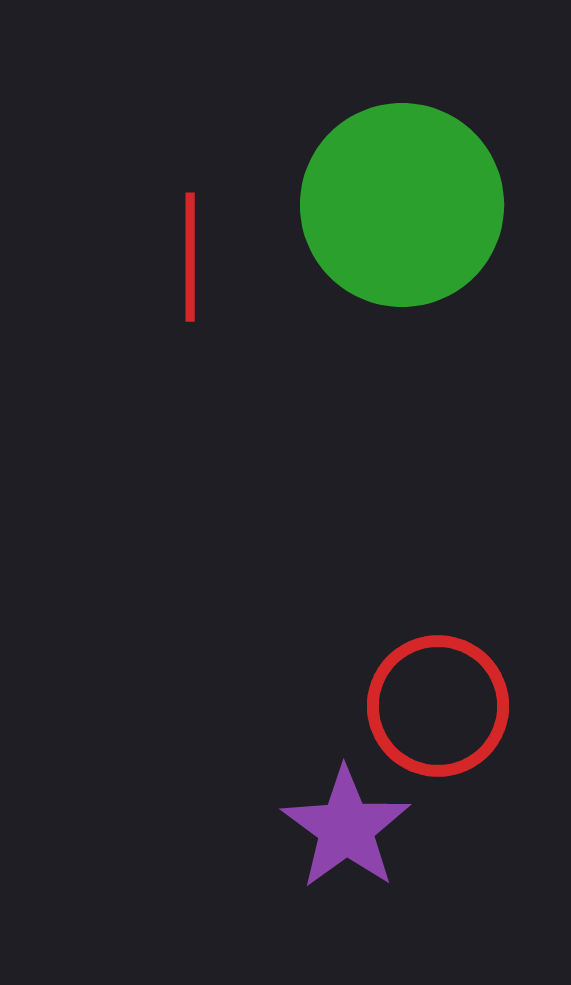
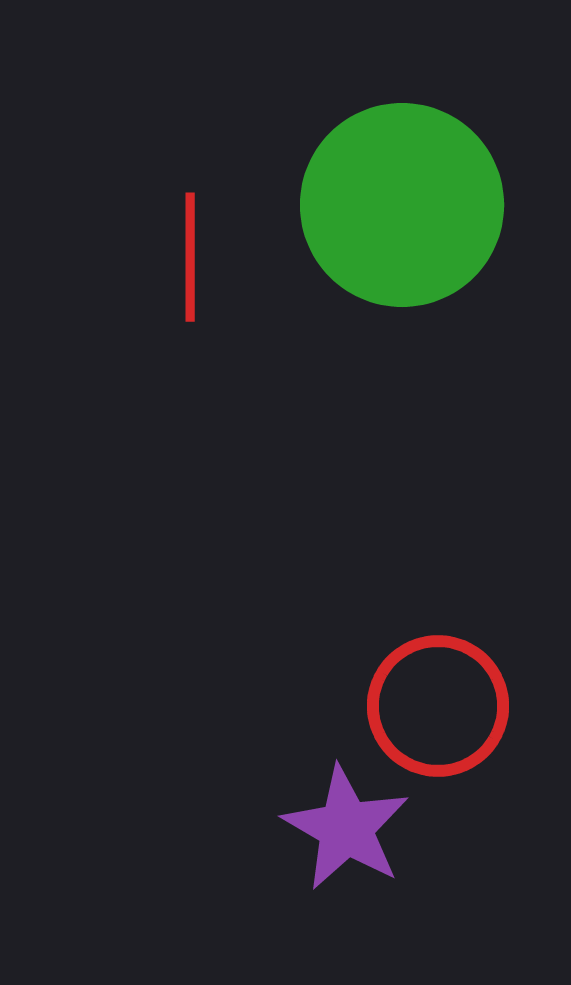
purple star: rotated 6 degrees counterclockwise
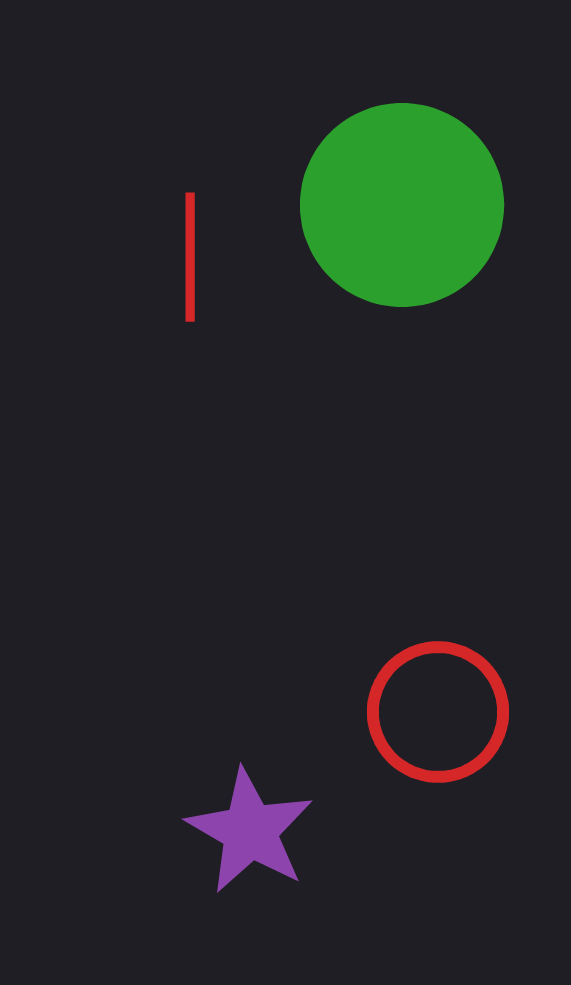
red circle: moved 6 px down
purple star: moved 96 px left, 3 px down
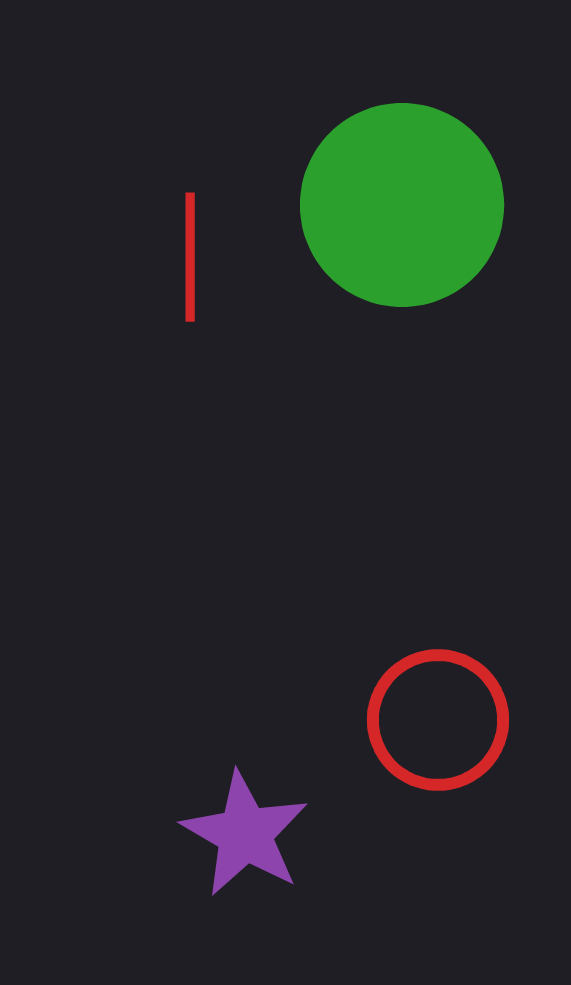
red circle: moved 8 px down
purple star: moved 5 px left, 3 px down
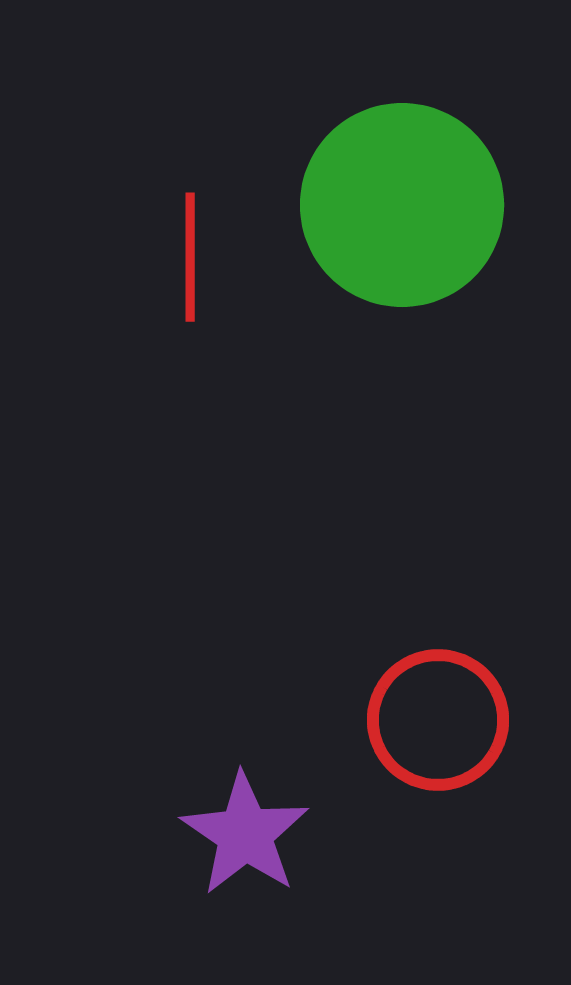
purple star: rotated 4 degrees clockwise
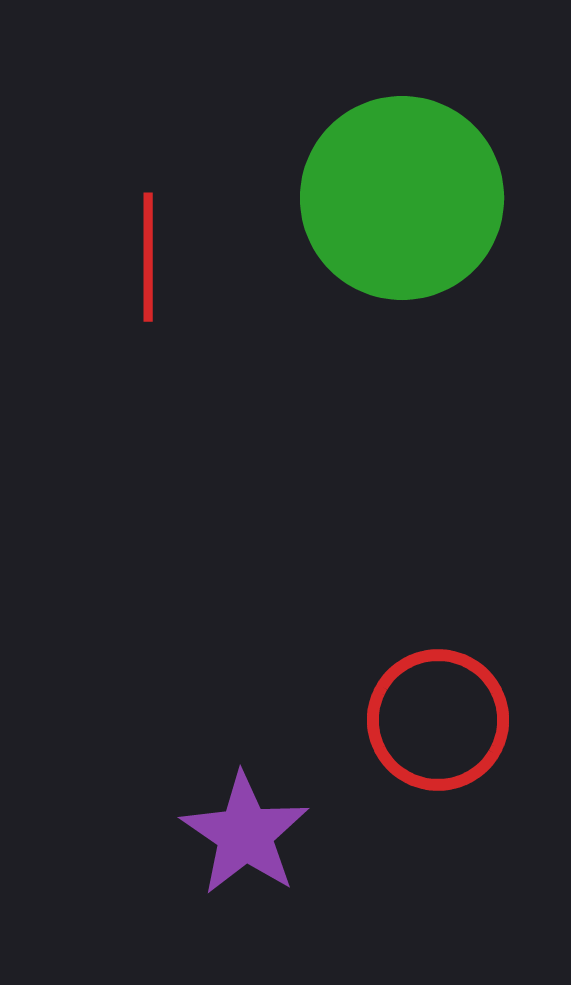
green circle: moved 7 px up
red line: moved 42 px left
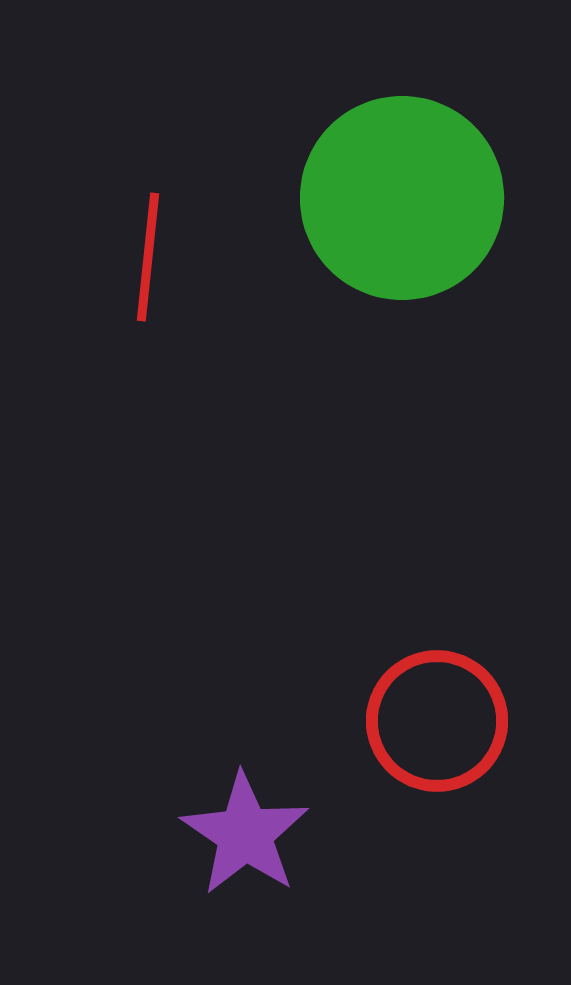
red line: rotated 6 degrees clockwise
red circle: moved 1 px left, 1 px down
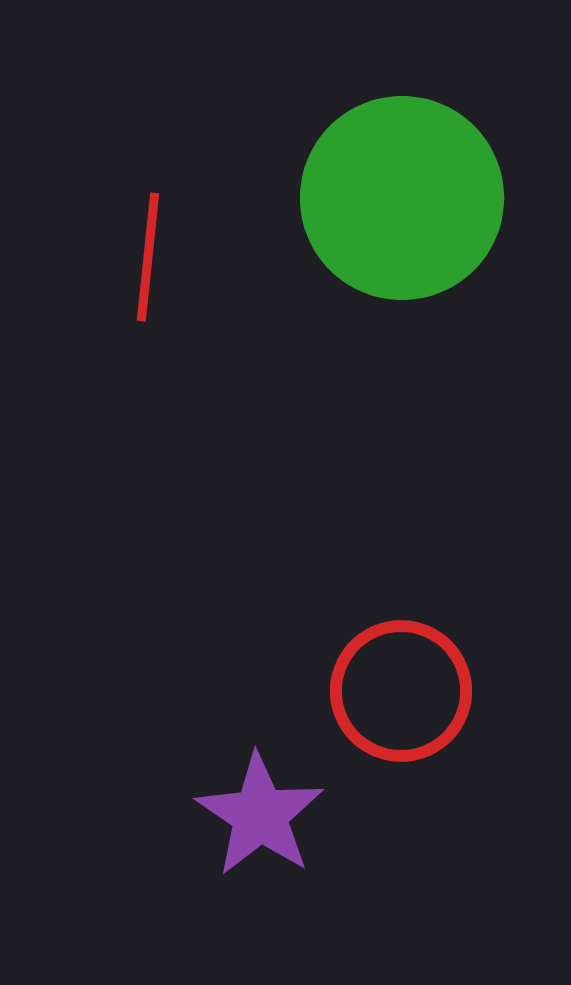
red circle: moved 36 px left, 30 px up
purple star: moved 15 px right, 19 px up
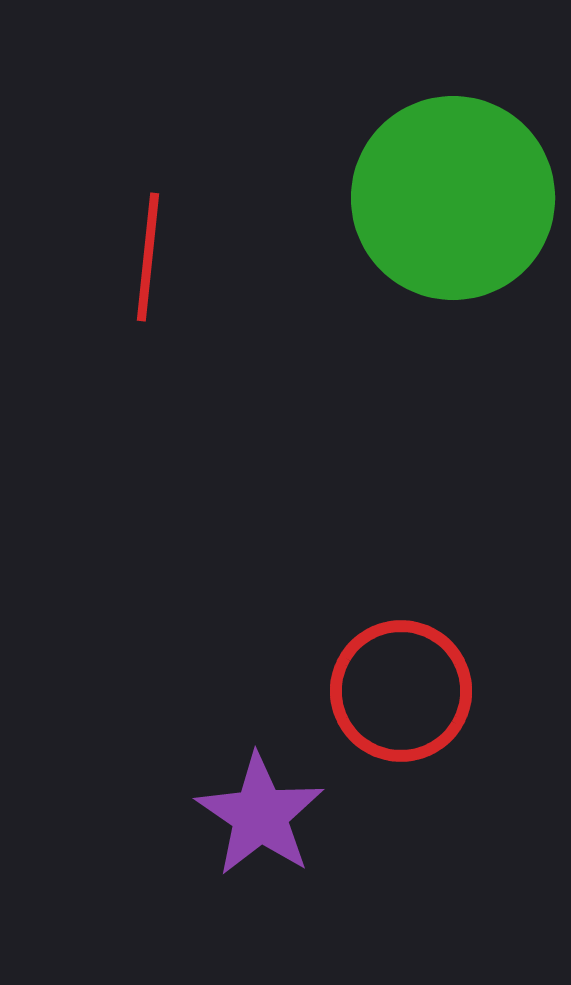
green circle: moved 51 px right
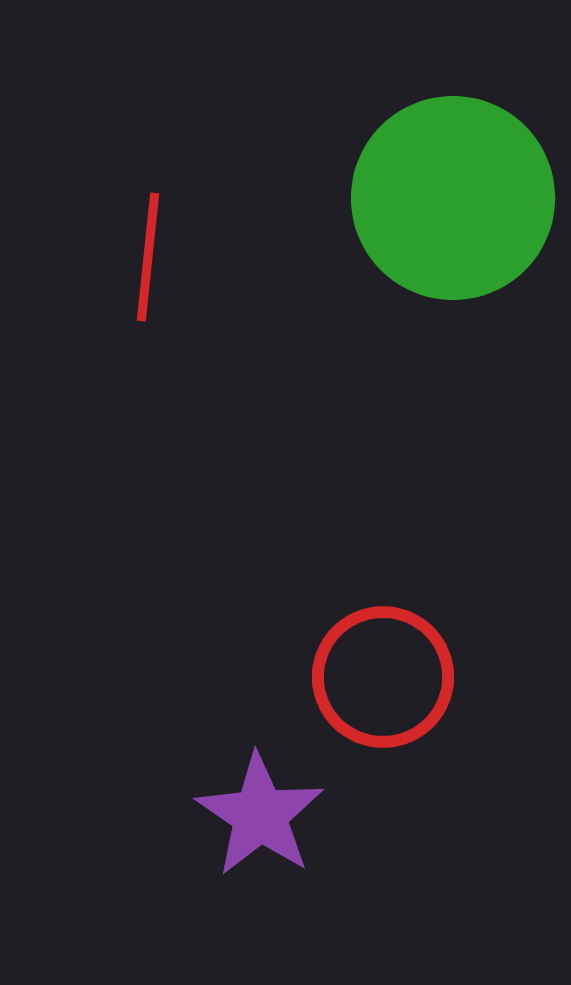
red circle: moved 18 px left, 14 px up
